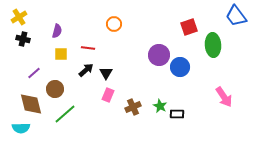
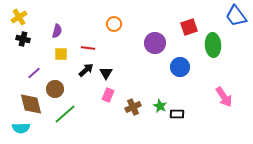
purple circle: moved 4 px left, 12 px up
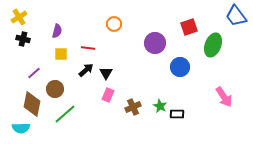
green ellipse: rotated 25 degrees clockwise
brown diamond: moved 1 px right; rotated 25 degrees clockwise
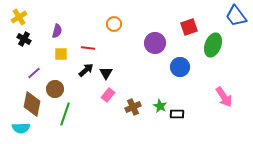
black cross: moved 1 px right; rotated 16 degrees clockwise
pink rectangle: rotated 16 degrees clockwise
green line: rotated 30 degrees counterclockwise
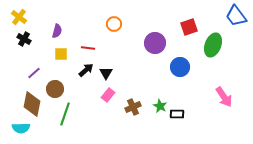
yellow cross: rotated 21 degrees counterclockwise
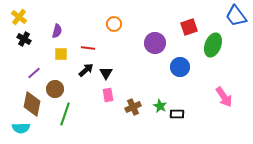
pink rectangle: rotated 48 degrees counterclockwise
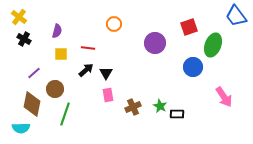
blue circle: moved 13 px right
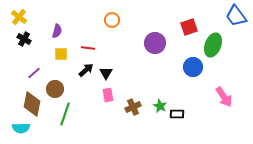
orange circle: moved 2 px left, 4 px up
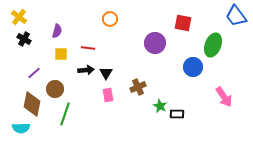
orange circle: moved 2 px left, 1 px up
red square: moved 6 px left, 4 px up; rotated 30 degrees clockwise
black arrow: rotated 35 degrees clockwise
brown cross: moved 5 px right, 20 px up
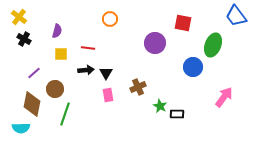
pink arrow: rotated 110 degrees counterclockwise
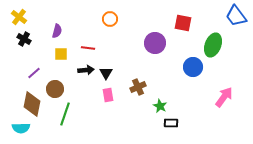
black rectangle: moved 6 px left, 9 px down
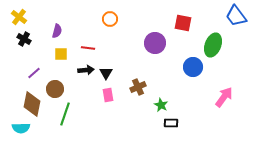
green star: moved 1 px right, 1 px up
